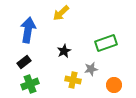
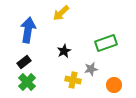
green cross: moved 3 px left, 2 px up; rotated 24 degrees counterclockwise
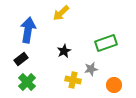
black rectangle: moved 3 px left, 3 px up
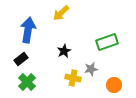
green rectangle: moved 1 px right, 1 px up
yellow cross: moved 2 px up
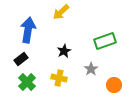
yellow arrow: moved 1 px up
green rectangle: moved 2 px left, 1 px up
gray star: rotated 24 degrees counterclockwise
yellow cross: moved 14 px left
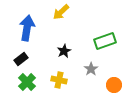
blue arrow: moved 1 px left, 2 px up
yellow cross: moved 2 px down
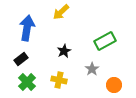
green rectangle: rotated 10 degrees counterclockwise
gray star: moved 1 px right
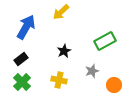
blue arrow: moved 1 px left, 1 px up; rotated 20 degrees clockwise
gray star: moved 2 px down; rotated 16 degrees clockwise
green cross: moved 5 px left
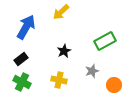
green cross: rotated 18 degrees counterclockwise
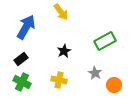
yellow arrow: rotated 84 degrees counterclockwise
gray star: moved 3 px right, 2 px down; rotated 24 degrees counterclockwise
